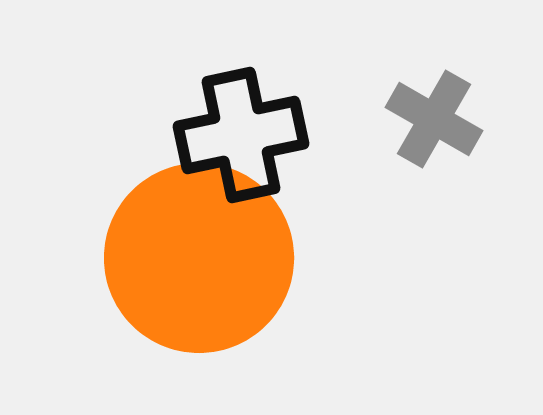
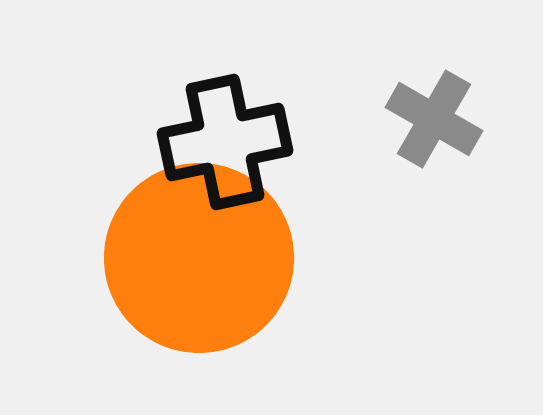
black cross: moved 16 px left, 7 px down
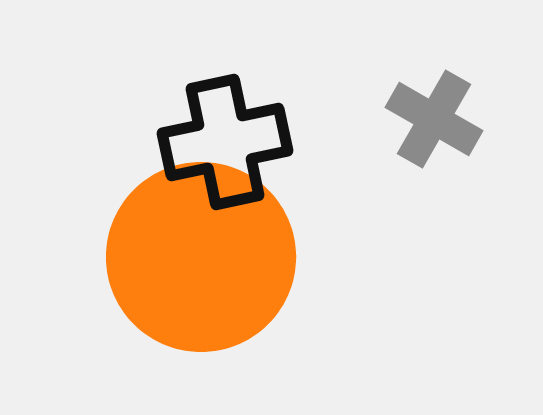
orange circle: moved 2 px right, 1 px up
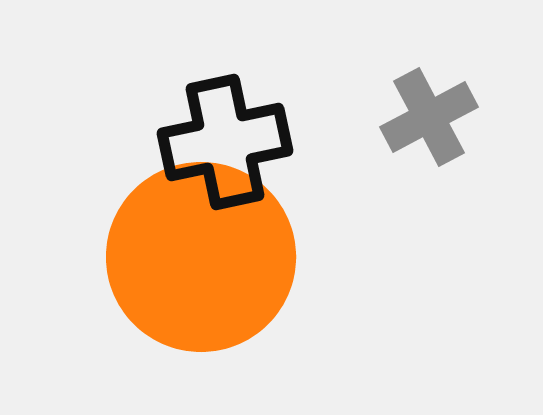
gray cross: moved 5 px left, 2 px up; rotated 32 degrees clockwise
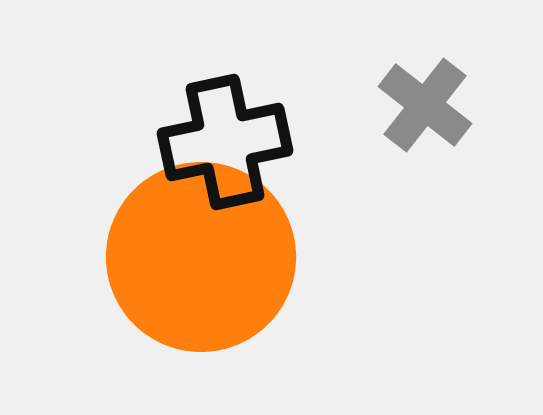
gray cross: moved 4 px left, 12 px up; rotated 24 degrees counterclockwise
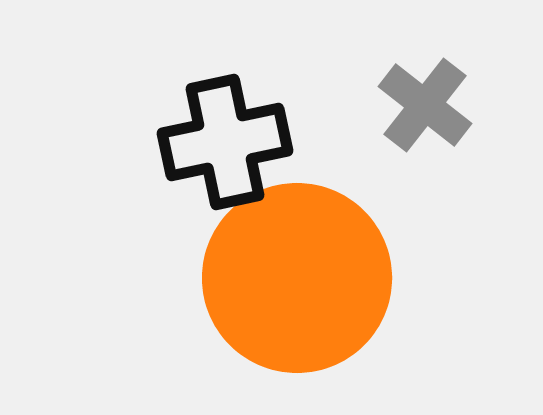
orange circle: moved 96 px right, 21 px down
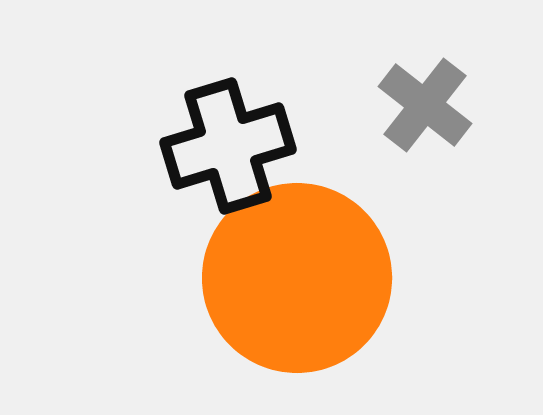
black cross: moved 3 px right, 4 px down; rotated 5 degrees counterclockwise
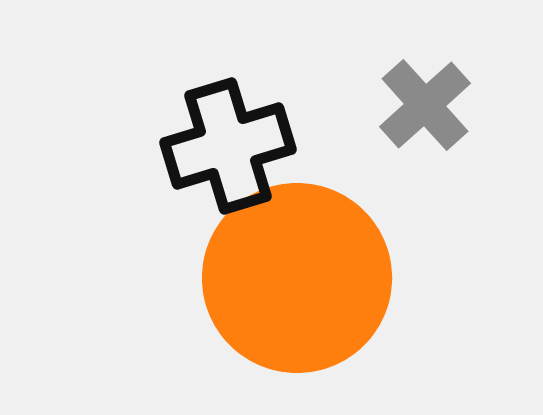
gray cross: rotated 10 degrees clockwise
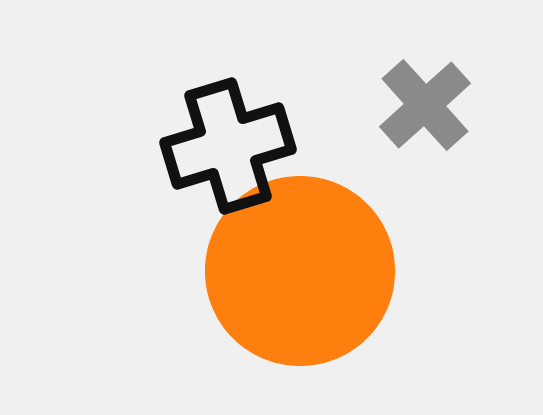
orange circle: moved 3 px right, 7 px up
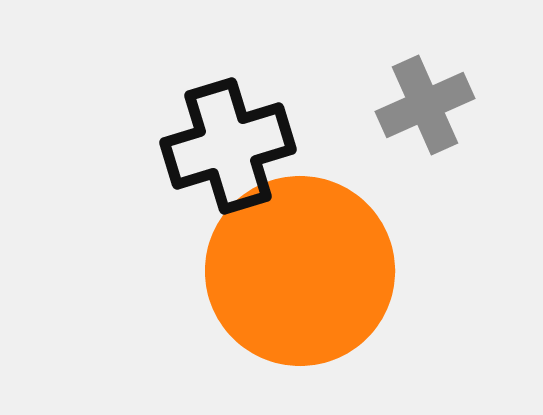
gray cross: rotated 18 degrees clockwise
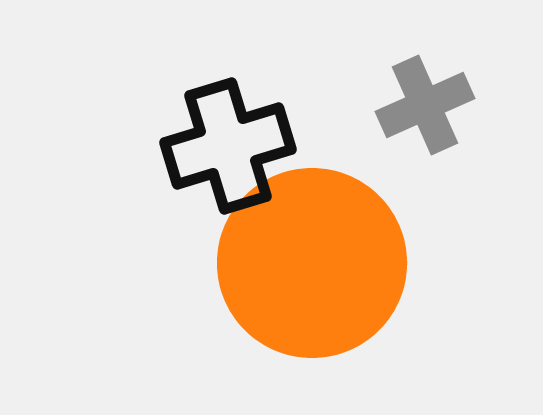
orange circle: moved 12 px right, 8 px up
